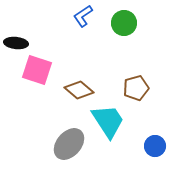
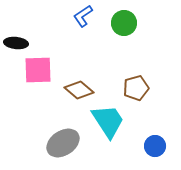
pink square: moved 1 px right; rotated 20 degrees counterclockwise
gray ellipse: moved 6 px left, 1 px up; rotated 16 degrees clockwise
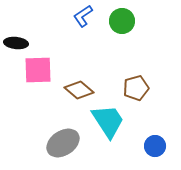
green circle: moved 2 px left, 2 px up
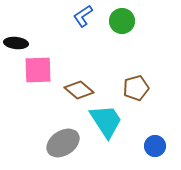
cyan trapezoid: moved 2 px left
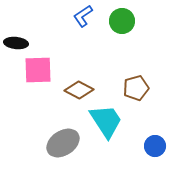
brown diamond: rotated 12 degrees counterclockwise
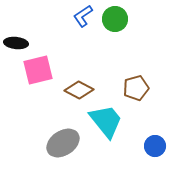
green circle: moved 7 px left, 2 px up
pink square: rotated 12 degrees counterclockwise
cyan trapezoid: rotated 6 degrees counterclockwise
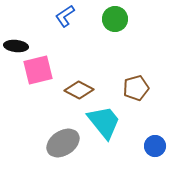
blue L-shape: moved 18 px left
black ellipse: moved 3 px down
cyan trapezoid: moved 2 px left, 1 px down
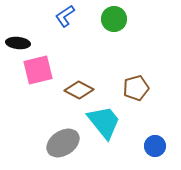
green circle: moved 1 px left
black ellipse: moved 2 px right, 3 px up
